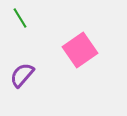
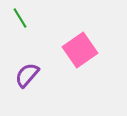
purple semicircle: moved 5 px right
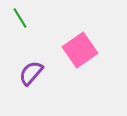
purple semicircle: moved 4 px right, 2 px up
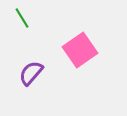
green line: moved 2 px right
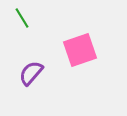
pink square: rotated 16 degrees clockwise
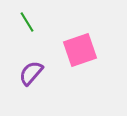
green line: moved 5 px right, 4 px down
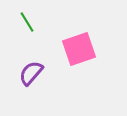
pink square: moved 1 px left, 1 px up
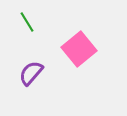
pink square: rotated 20 degrees counterclockwise
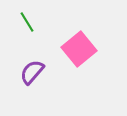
purple semicircle: moved 1 px right, 1 px up
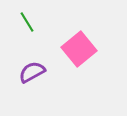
purple semicircle: rotated 20 degrees clockwise
